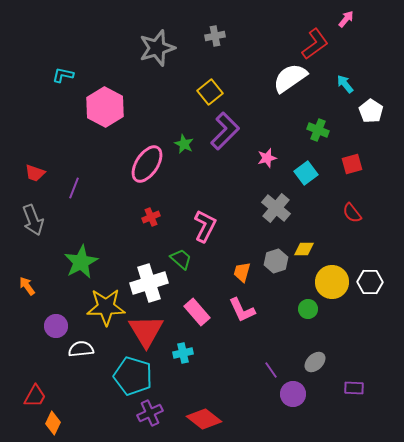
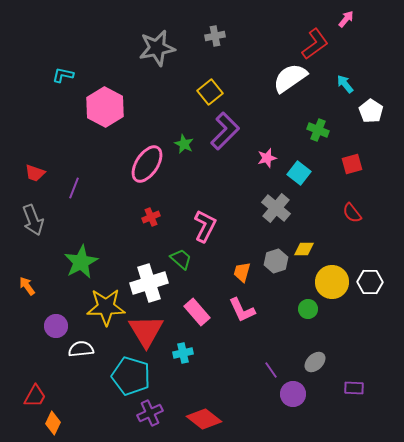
gray star at (157, 48): rotated 6 degrees clockwise
cyan square at (306, 173): moved 7 px left; rotated 15 degrees counterclockwise
cyan pentagon at (133, 376): moved 2 px left
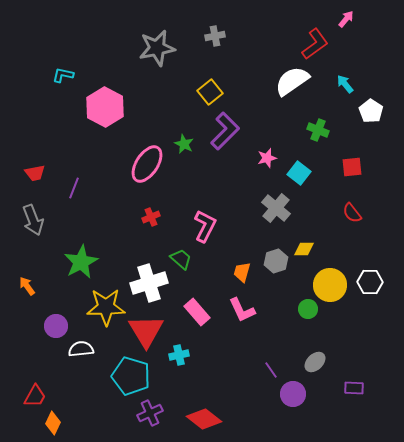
white semicircle at (290, 78): moved 2 px right, 3 px down
red square at (352, 164): moved 3 px down; rotated 10 degrees clockwise
red trapezoid at (35, 173): rotated 30 degrees counterclockwise
yellow circle at (332, 282): moved 2 px left, 3 px down
cyan cross at (183, 353): moved 4 px left, 2 px down
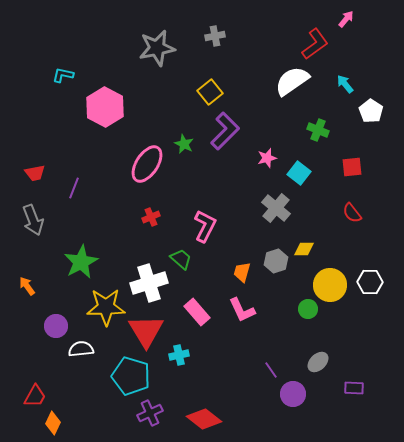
gray ellipse at (315, 362): moved 3 px right
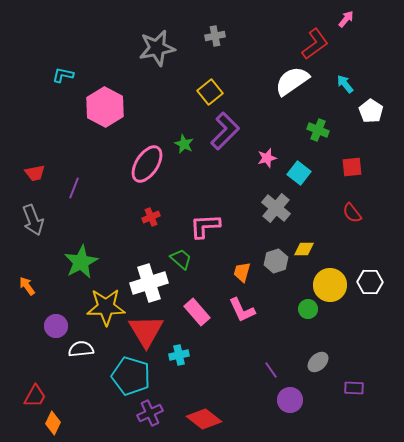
pink L-shape at (205, 226): rotated 120 degrees counterclockwise
purple circle at (293, 394): moved 3 px left, 6 px down
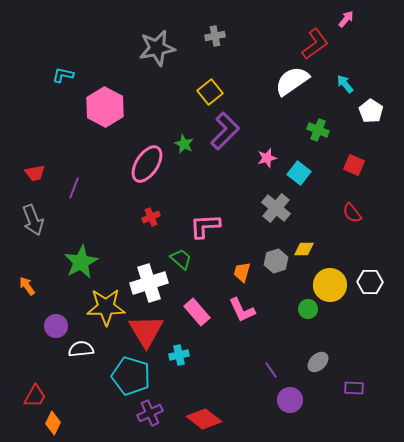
red square at (352, 167): moved 2 px right, 2 px up; rotated 30 degrees clockwise
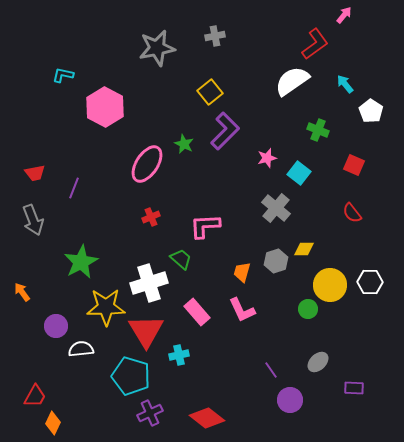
pink arrow at (346, 19): moved 2 px left, 4 px up
orange arrow at (27, 286): moved 5 px left, 6 px down
red diamond at (204, 419): moved 3 px right, 1 px up
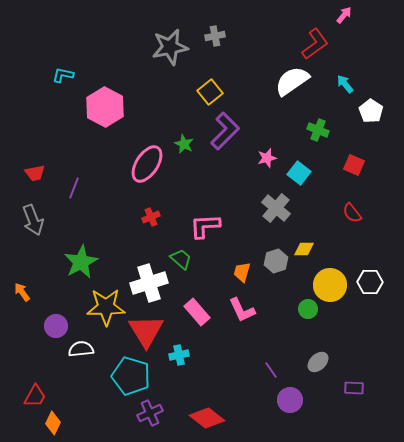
gray star at (157, 48): moved 13 px right, 1 px up
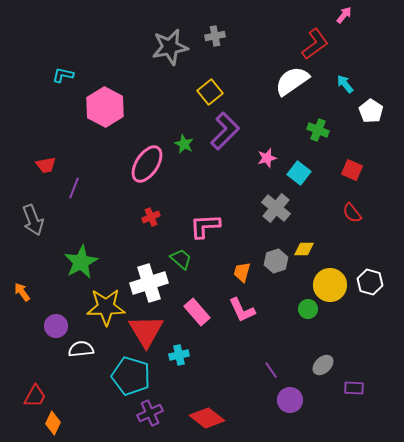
red square at (354, 165): moved 2 px left, 5 px down
red trapezoid at (35, 173): moved 11 px right, 8 px up
white hexagon at (370, 282): rotated 15 degrees clockwise
gray ellipse at (318, 362): moved 5 px right, 3 px down
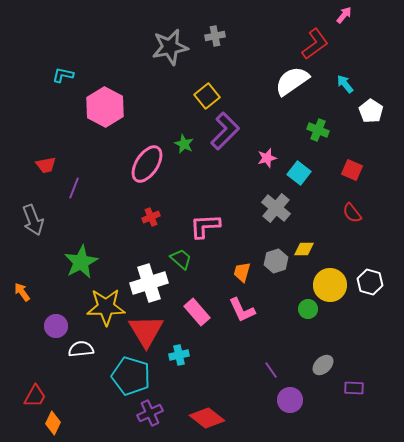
yellow square at (210, 92): moved 3 px left, 4 px down
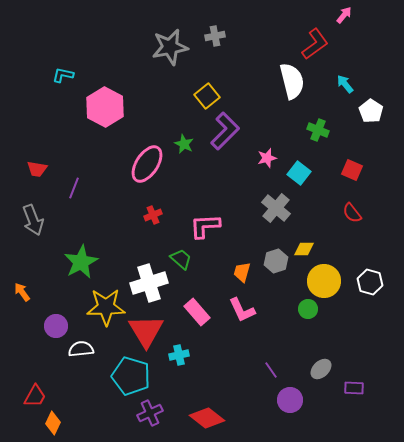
white semicircle at (292, 81): rotated 111 degrees clockwise
red trapezoid at (46, 165): moved 9 px left, 4 px down; rotated 20 degrees clockwise
red cross at (151, 217): moved 2 px right, 2 px up
yellow circle at (330, 285): moved 6 px left, 4 px up
gray ellipse at (323, 365): moved 2 px left, 4 px down
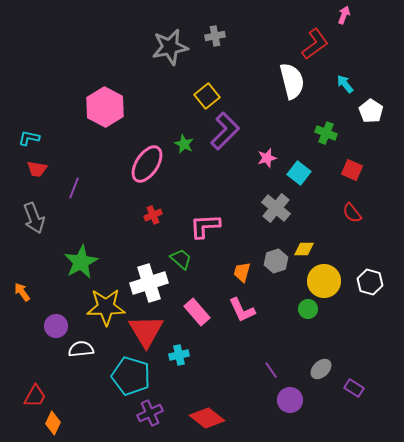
pink arrow at (344, 15): rotated 18 degrees counterclockwise
cyan L-shape at (63, 75): moved 34 px left, 63 px down
green cross at (318, 130): moved 8 px right, 3 px down
gray arrow at (33, 220): moved 1 px right, 2 px up
purple rectangle at (354, 388): rotated 30 degrees clockwise
